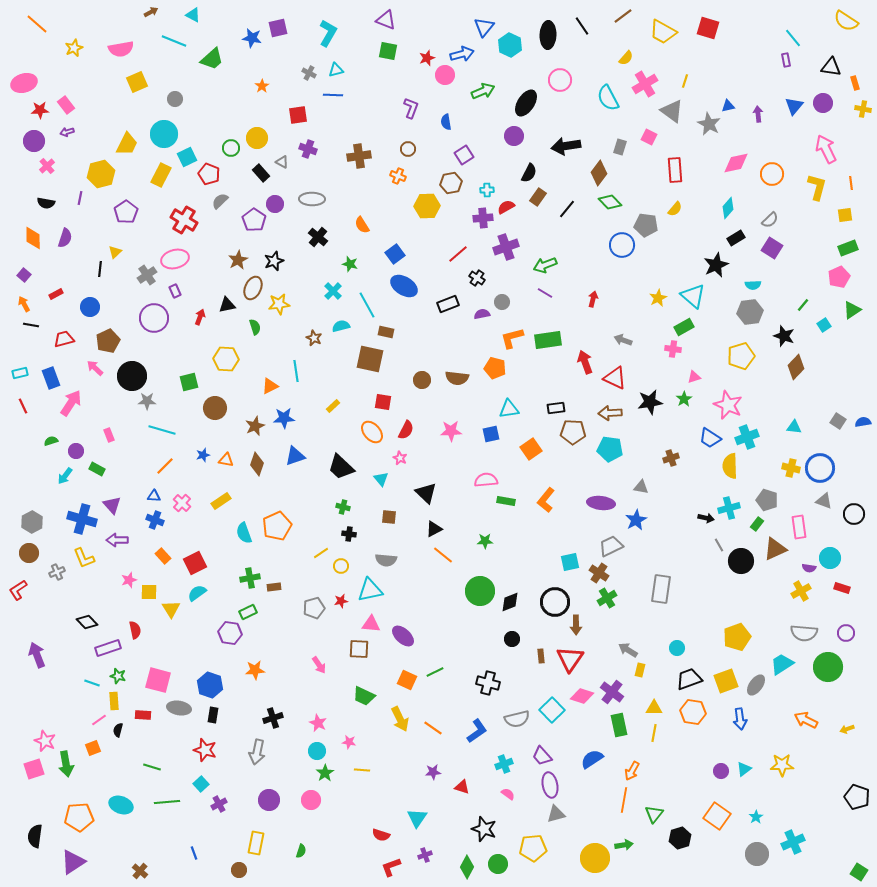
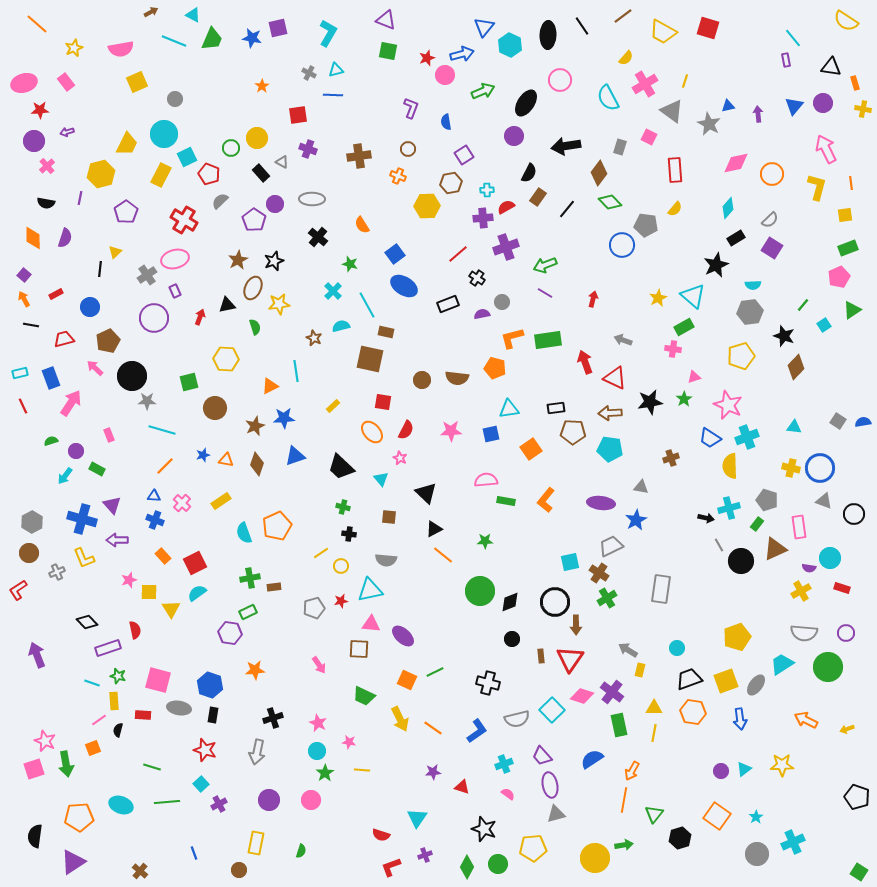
green trapezoid at (212, 59): moved 20 px up; rotated 25 degrees counterclockwise
pink rectangle at (66, 105): moved 23 px up
orange arrow at (24, 304): moved 5 px up
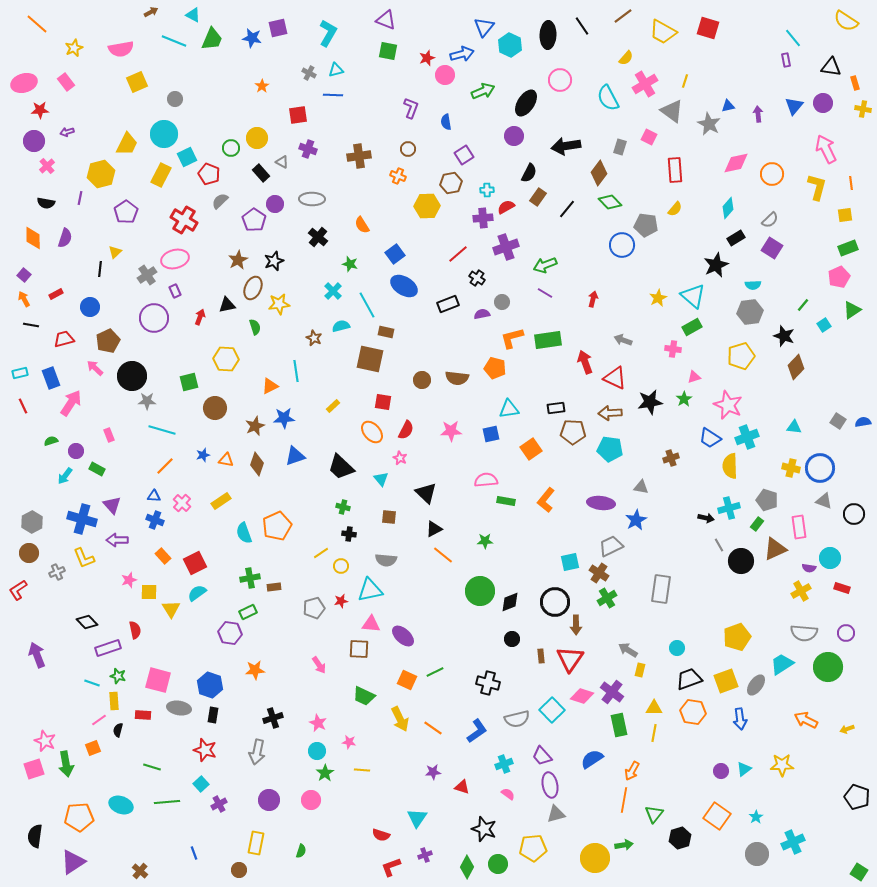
green rectangle at (684, 327): moved 8 px right
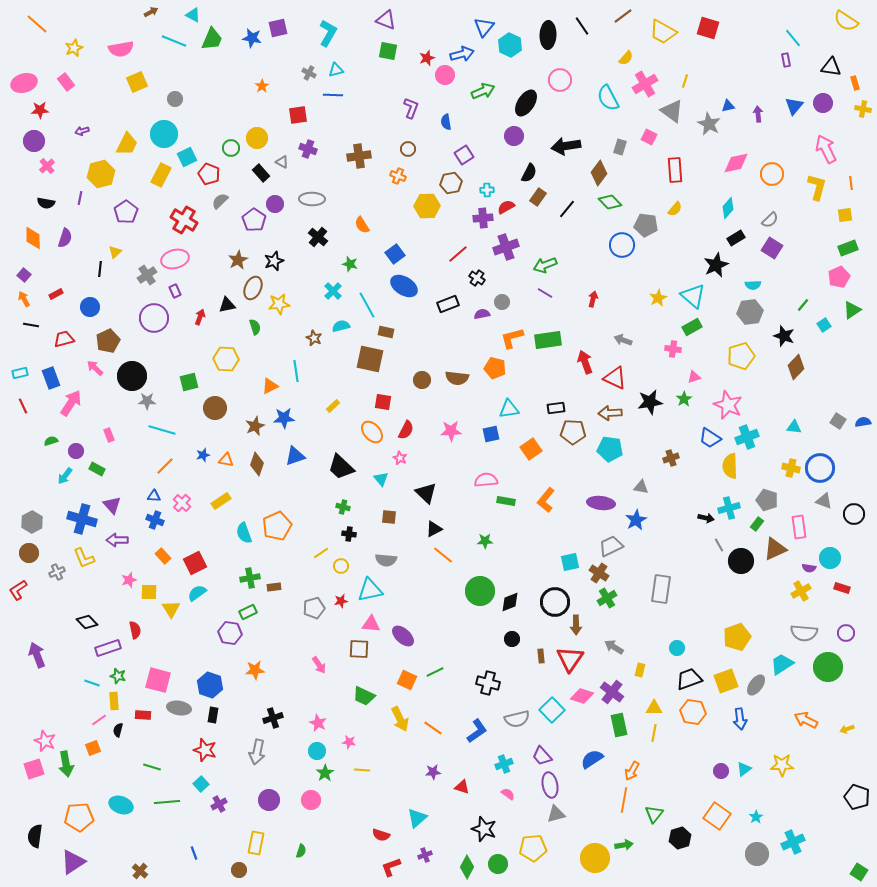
purple arrow at (67, 132): moved 15 px right, 1 px up
gray arrow at (628, 650): moved 14 px left, 3 px up
cyan triangle at (417, 818): rotated 15 degrees clockwise
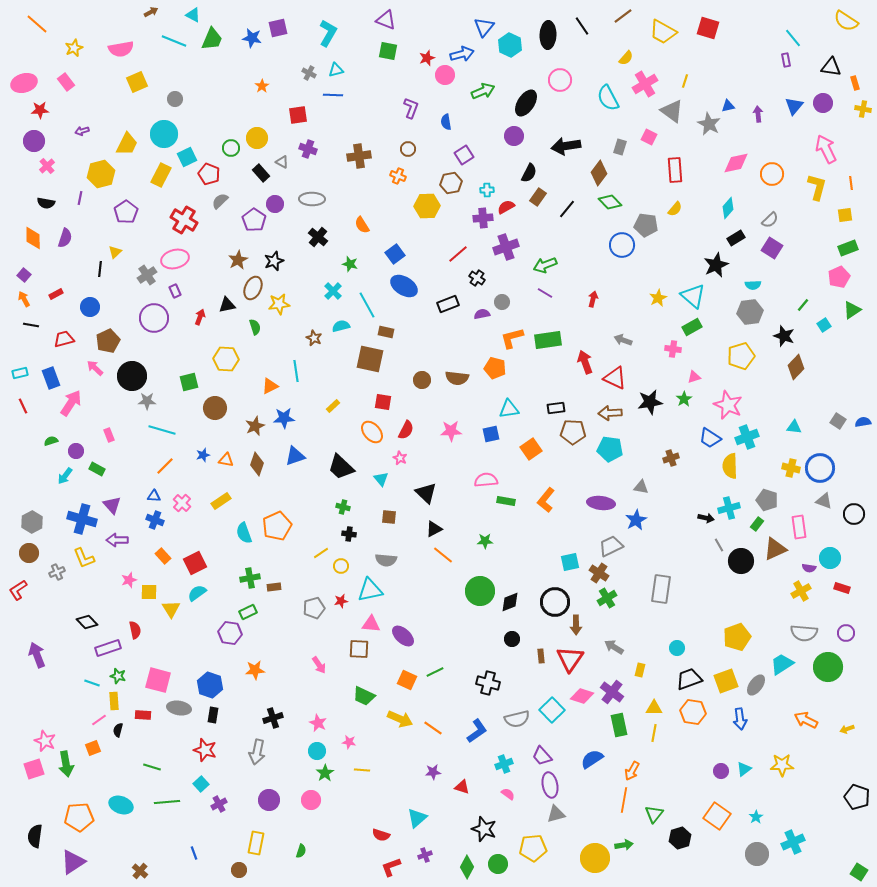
yellow arrow at (400, 719): rotated 40 degrees counterclockwise
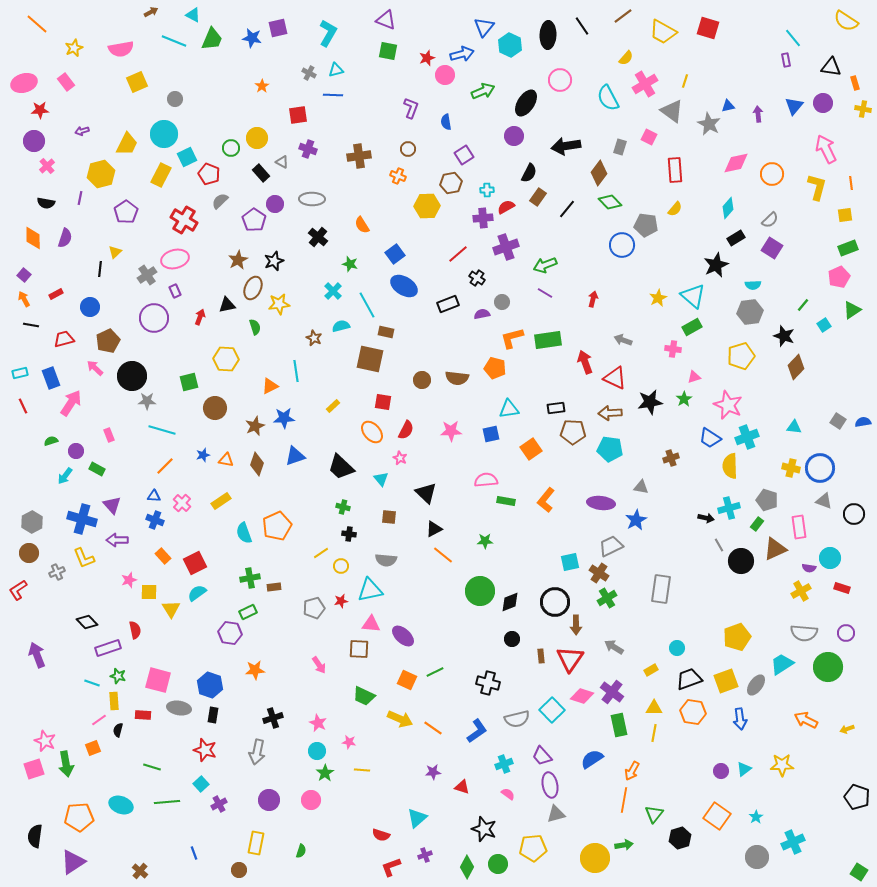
yellow rectangle at (640, 670): moved 11 px right; rotated 48 degrees clockwise
gray circle at (757, 854): moved 3 px down
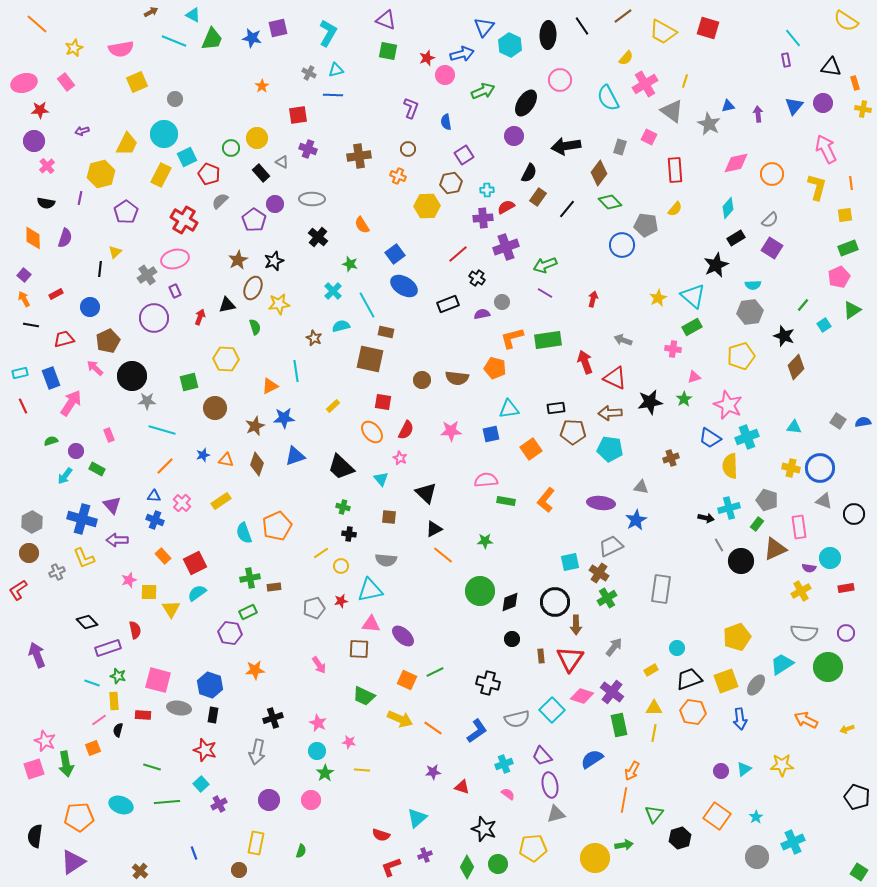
red rectangle at (842, 588): moved 4 px right; rotated 28 degrees counterclockwise
gray arrow at (614, 647): rotated 96 degrees clockwise
